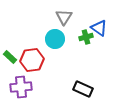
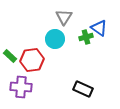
green rectangle: moved 1 px up
purple cross: rotated 10 degrees clockwise
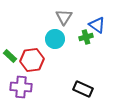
blue triangle: moved 2 px left, 3 px up
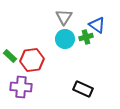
cyan circle: moved 10 px right
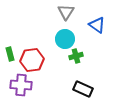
gray triangle: moved 2 px right, 5 px up
green cross: moved 10 px left, 19 px down
green rectangle: moved 2 px up; rotated 32 degrees clockwise
purple cross: moved 2 px up
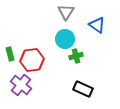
purple cross: rotated 35 degrees clockwise
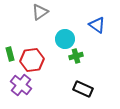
gray triangle: moved 26 px left; rotated 24 degrees clockwise
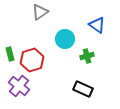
green cross: moved 11 px right
red hexagon: rotated 10 degrees counterclockwise
purple cross: moved 2 px left, 1 px down
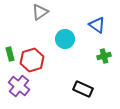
green cross: moved 17 px right
